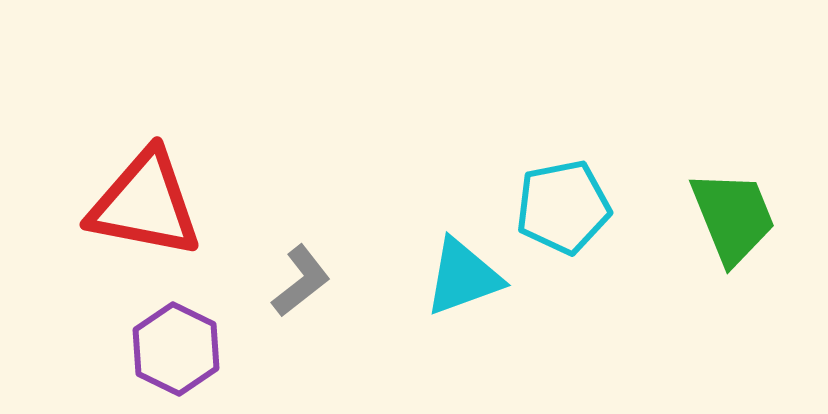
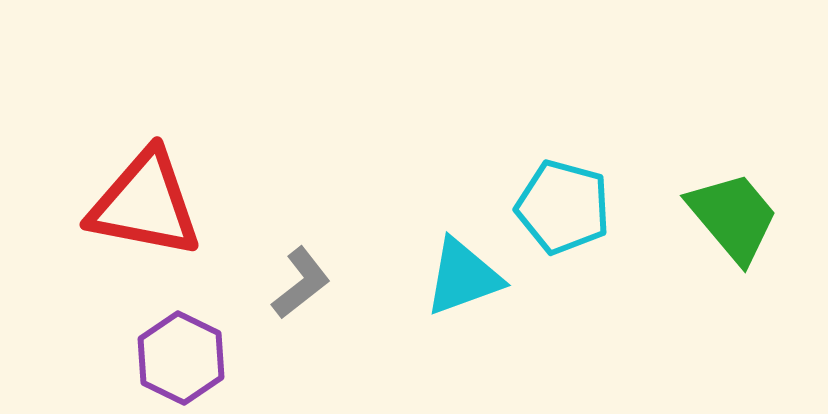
cyan pentagon: rotated 26 degrees clockwise
green trapezoid: rotated 18 degrees counterclockwise
gray L-shape: moved 2 px down
purple hexagon: moved 5 px right, 9 px down
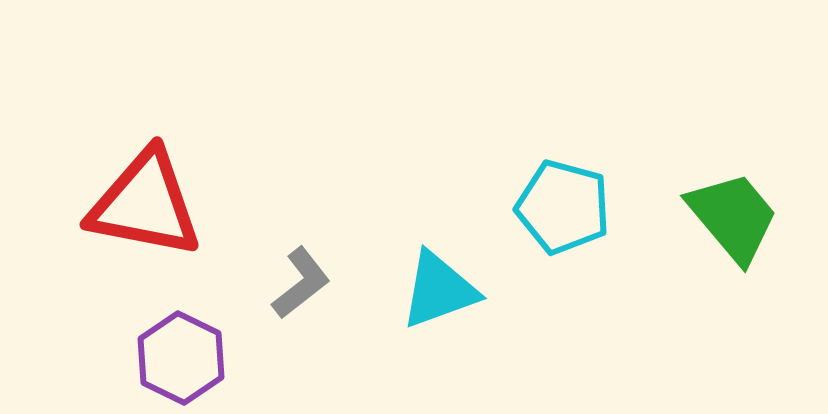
cyan triangle: moved 24 px left, 13 px down
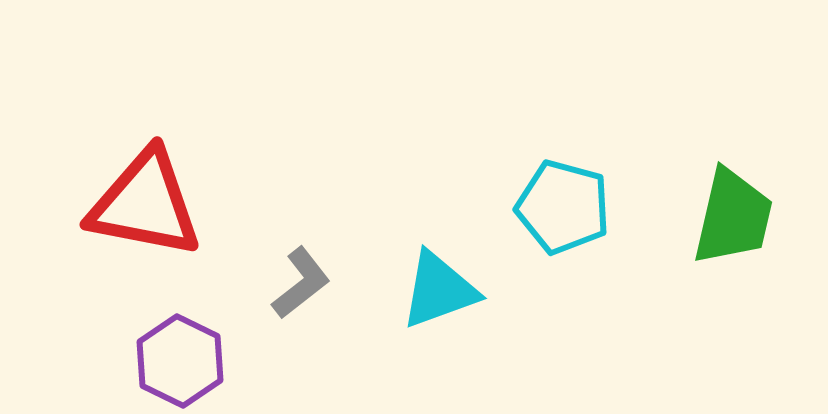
green trapezoid: rotated 53 degrees clockwise
purple hexagon: moved 1 px left, 3 px down
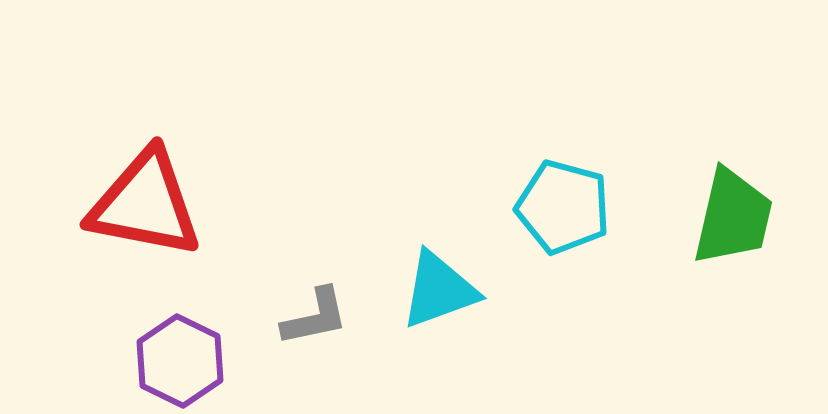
gray L-shape: moved 14 px right, 34 px down; rotated 26 degrees clockwise
